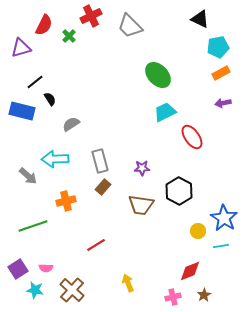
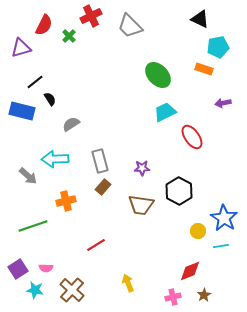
orange rectangle: moved 17 px left, 4 px up; rotated 48 degrees clockwise
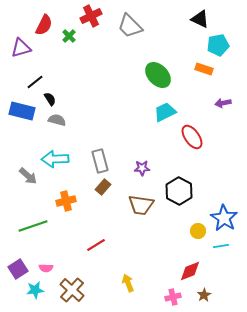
cyan pentagon: moved 2 px up
gray semicircle: moved 14 px left, 4 px up; rotated 48 degrees clockwise
cyan star: rotated 18 degrees counterclockwise
